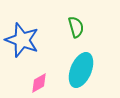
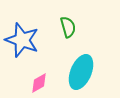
green semicircle: moved 8 px left
cyan ellipse: moved 2 px down
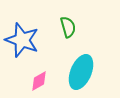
pink diamond: moved 2 px up
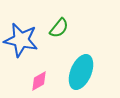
green semicircle: moved 9 px left, 1 px down; rotated 55 degrees clockwise
blue star: moved 1 px left; rotated 8 degrees counterclockwise
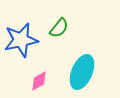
blue star: rotated 24 degrees counterclockwise
cyan ellipse: moved 1 px right
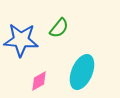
blue star: rotated 16 degrees clockwise
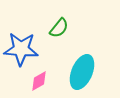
blue star: moved 9 px down
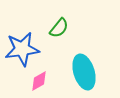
blue star: moved 1 px right; rotated 12 degrees counterclockwise
cyan ellipse: moved 2 px right; rotated 40 degrees counterclockwise
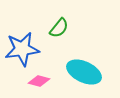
cyan ellipse: rotated 48 degrees counterclockwise
pink diamond: rotated 45 degrees clockwise
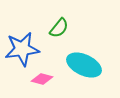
cyan ellipse: moved 7 px up
pink diamond: moved 3 px right, 2 px up
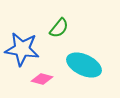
blue star: rotated 16 degrees clockwise
